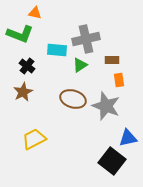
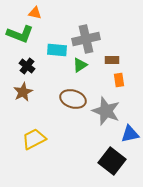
gray star: moved 5 px down
blue triangle: moved 2 px right, 4 px up
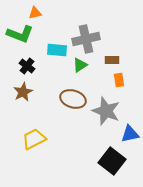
orange triangle: rotated 24 degrees counterclockwise
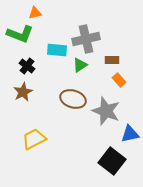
orange rectangle: rotated 32 degrees counterclockwise
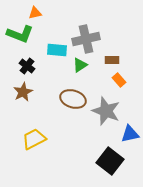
black square: moved 2 px left
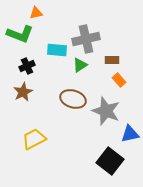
orange triangle: moved 1 px right
black cross: rotated 28 degrees clockwise
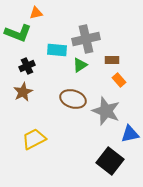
green L-shape: moved 2 px left, 1 px up
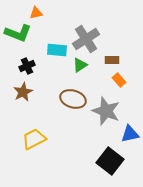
gray cross: rotated 20 degrees counterclockwise
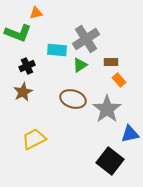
brown rectangle: moved 1 px left, 2 px down
gray star: moved 1 px right, 2 px up; rotated 16 degrees clockwise
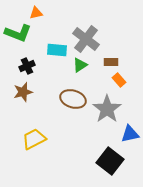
gray cross: rotated 20 degrees counterclockwise
brown star: rotated 12 degrees clockwise
